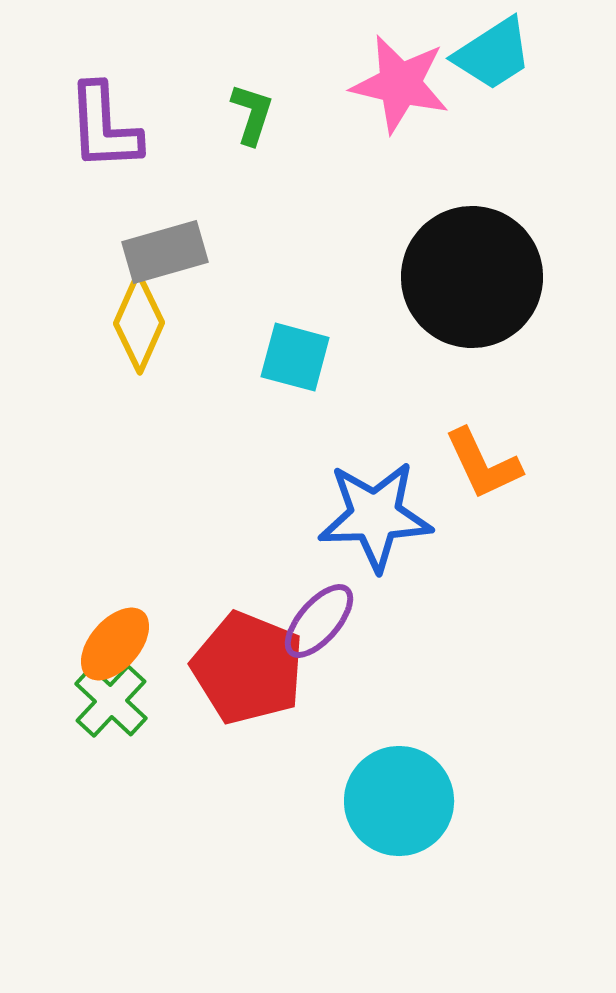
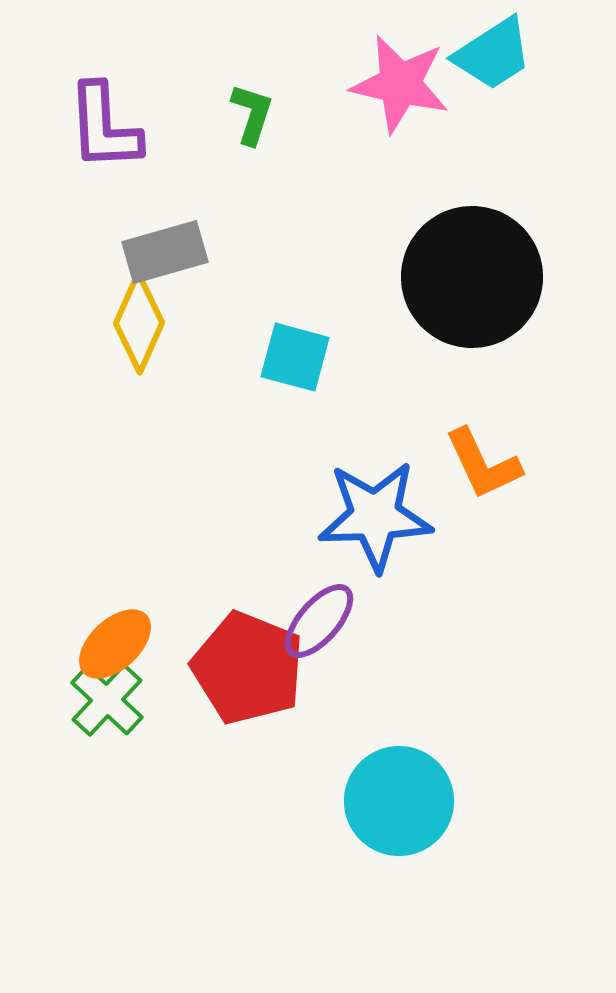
orange ellipse: rotated 6 degrees clockwise
green cross: moved 4 px left, 1 px up
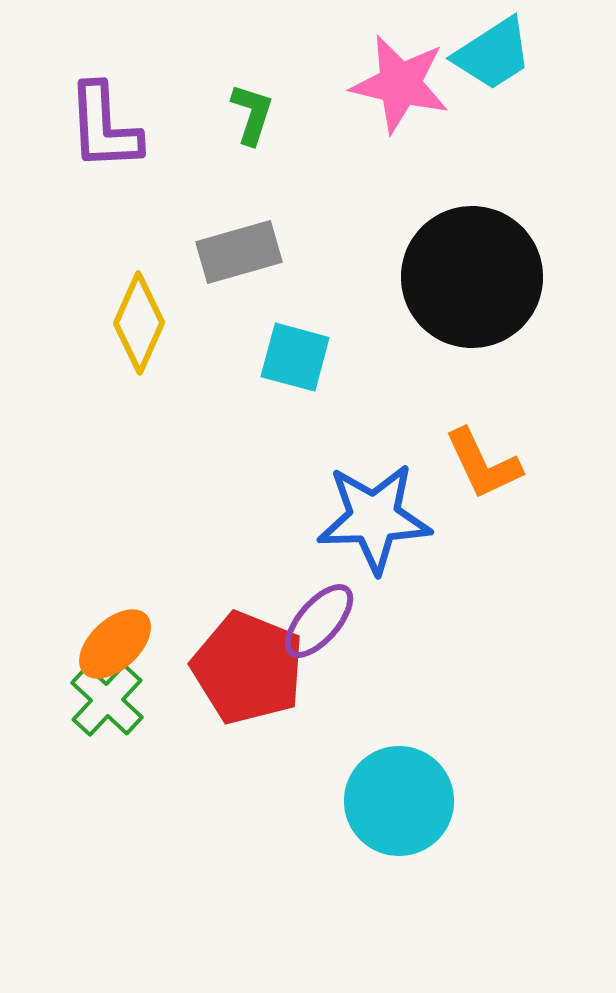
gray rectangle: moved 74 px right
blue star: moved 1 px left, 2 px down
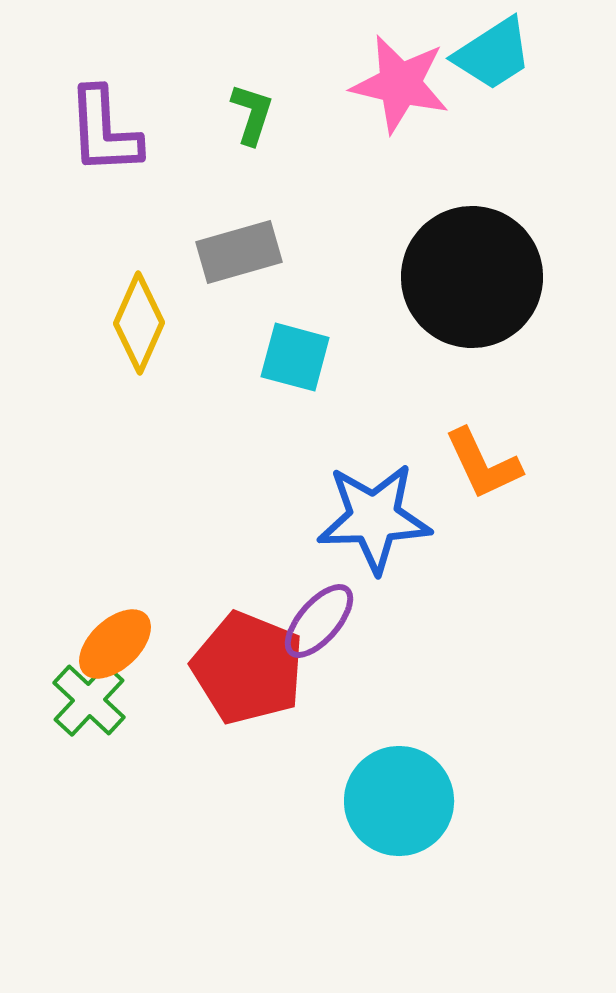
purple L-shape: moved 4 px down
green cross: moved 18 px left
